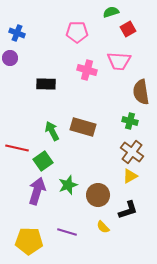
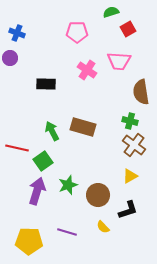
pink cross: rotated 18 degrees clockwise
brown cross: moved 2 px right, 7 px up
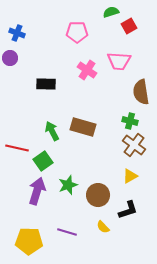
red square: moved 1 px right, 3 px up
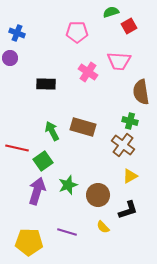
pink cross: moved 1 px right, 2 px down
brown cross: moved 11 px left
yellow pentagon: moved 1 px down
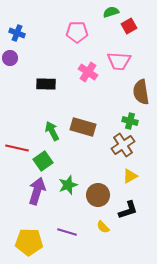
brown cross: rotated 20 degrees clockwise
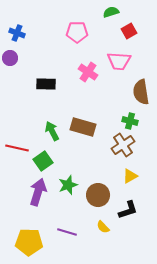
red square: moved 5 px down
purple arrow: moved 1 px right, 1 px down
